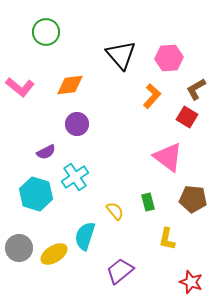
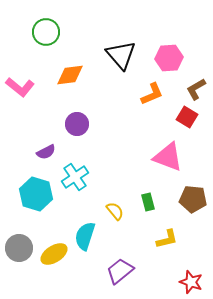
orange diamond: moved 10 px up
orange L-shape: moved 2 px up; rotated 25 degrees clockwise
pink triangle: rotated 16 degrees counterclockwise
yellow L-shape: rotated 115 degrees counterclockwise
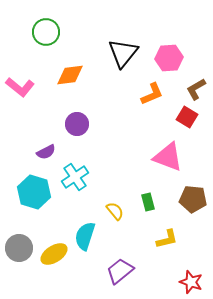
black triangle: moved 2 px right, 2 px up; rotated 20 degrees clockwise
cyan hexagon: moved 2 px left, 2 px up
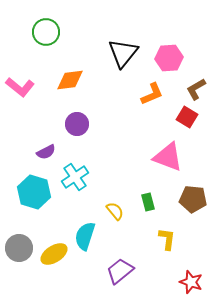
orange diamond: moved 5 px down
yellow L-shape: rotated 70 degrees counterclockwise
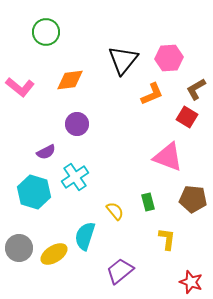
black triangle: moved 7 px down
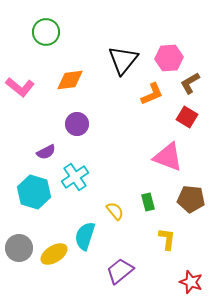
brown L-shape: moved 6 px left, 6 px up
brown pentagon: moved 2 px left
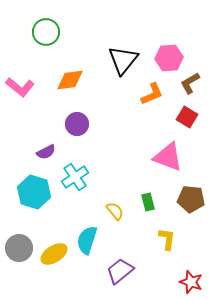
cyan semicircle: moved 2 px right, 4 px down
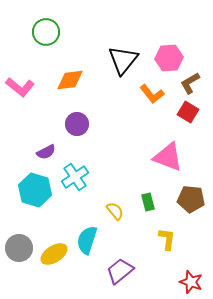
orange L-shape: rotated 75 degrees clockwise
red square: moved 1 px right, 5 px up
cyan hexagon: moved 1 px right, 2 px up
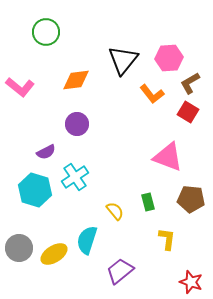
orange diamond: moved 6 px right
